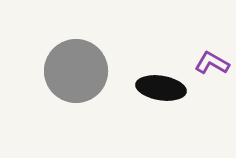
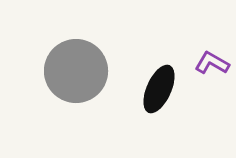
black ellipse: moved 2 px left, 1 px down; rotated 75 degrees counterclockwise
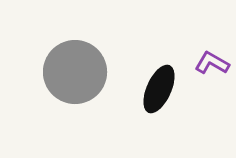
gray circle: moved 1 px left, 1 px down
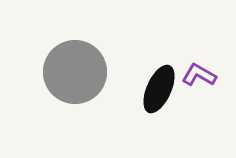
purple L-shape: moved 13 px left, 12 px down
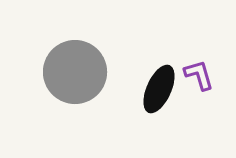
purple L-shape: rotated 44 degrees clockwise
